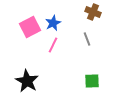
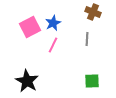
gray line: rotated 24 degrees clockwise
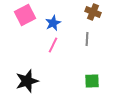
pink square: moved 5 px left, 12 px up
black star: rotated 25 degrees clockwise
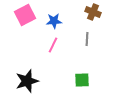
blue star: moved 1 px right, 2 px up; rotated 21 degrees clockwise
green square: moved 10 px left, 1 px up
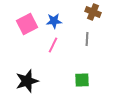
pink square: moved 2 px right, 9 px down
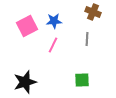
pink square: moved 2 px down
black star: moved 2 px left, 1 px down
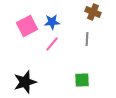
blue star: moved 2 px left, 1 px down
pink line: moved 1 px left, 1 px up; rotated 14 degrees clockwise
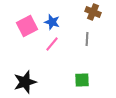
blue star: rotated 21 degrees clockwise
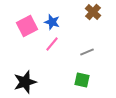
brown cross: rotated 21 degrees clockwise
gray line: moved 13 px down; rotated 64 degrees clockwise
green square: rotated 14 degrees clockwise
